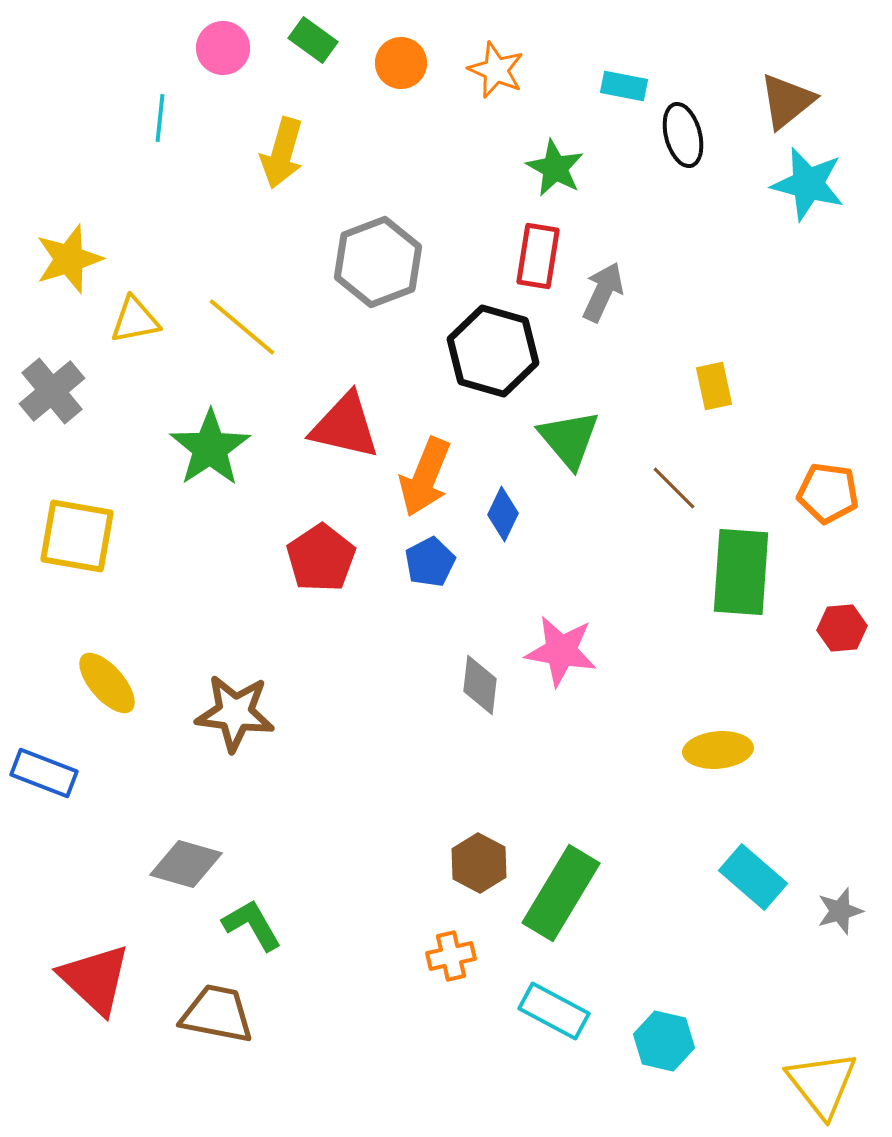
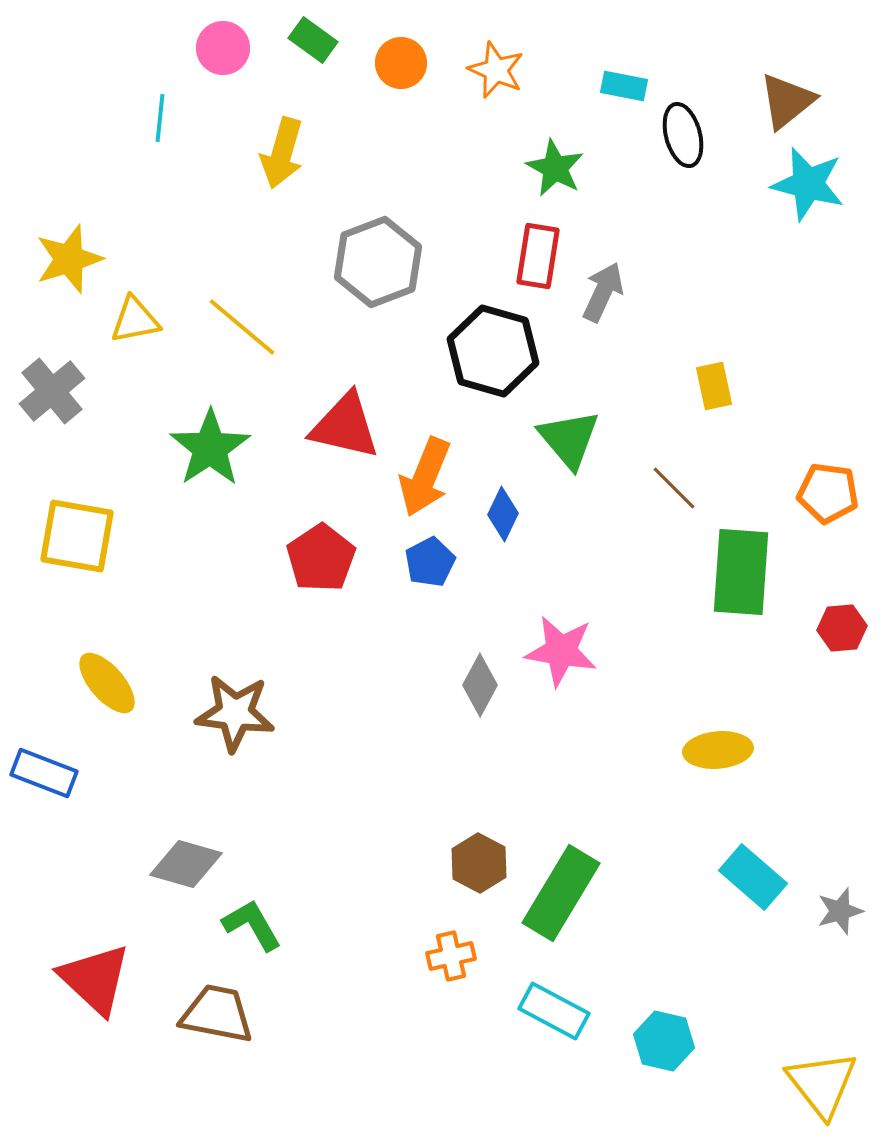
gray diamond at (480, 685): rotated 22 degrees clockwise
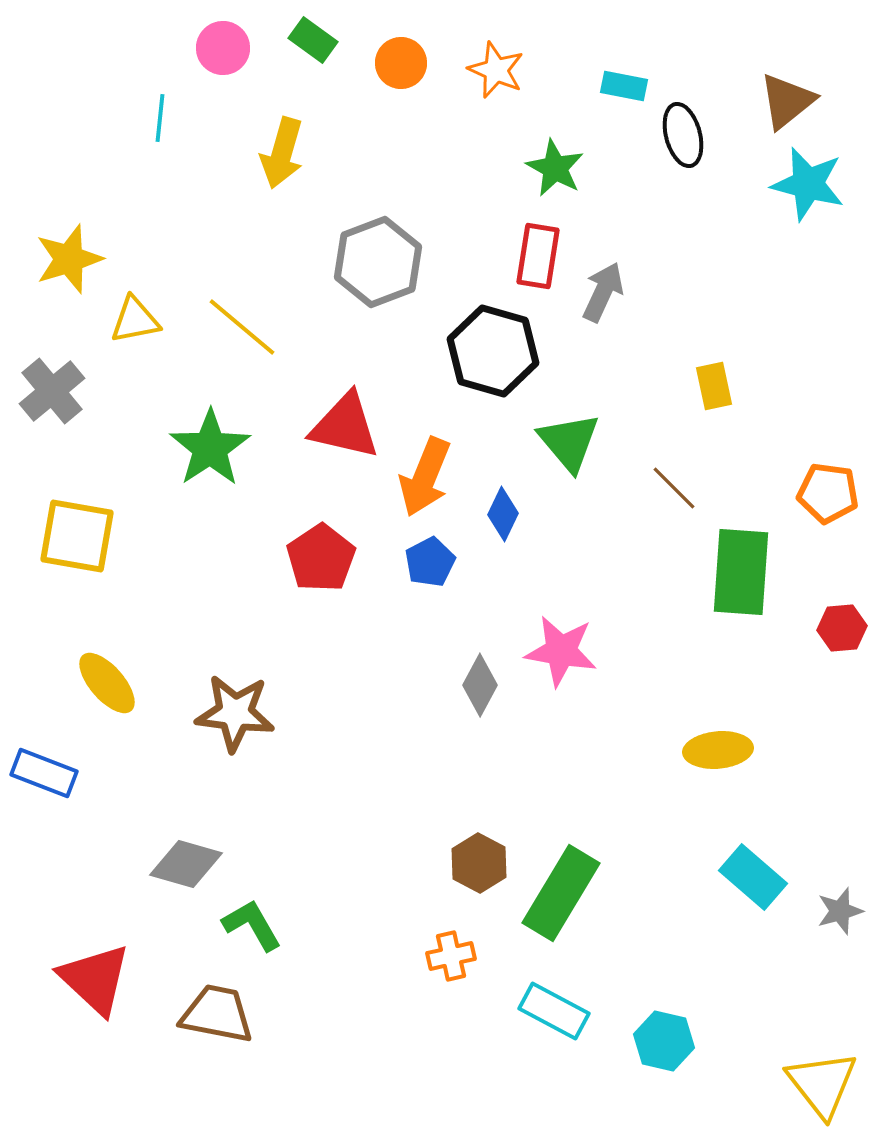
green triangle at (569, 439): moved 3 px down
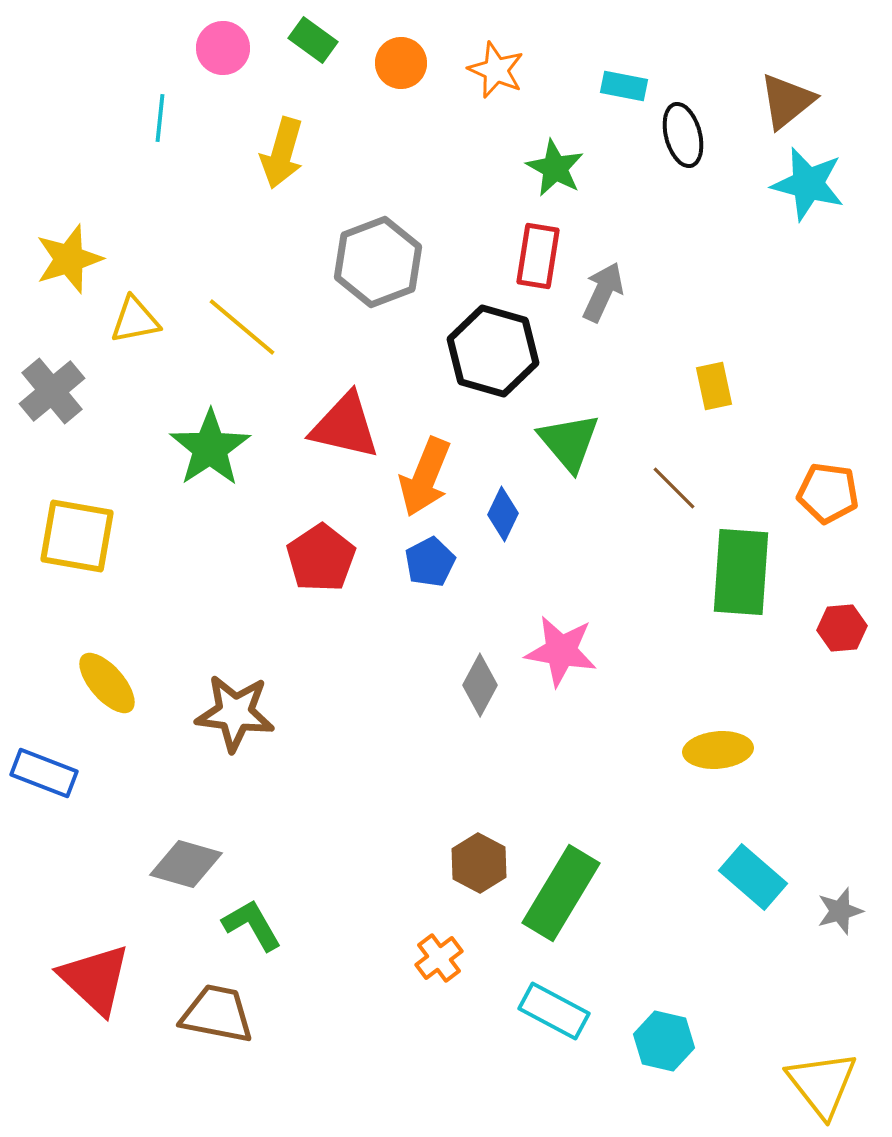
orange cross at (451, 956): moved 12 px left, 2 px down; rotated 24 degrees counterclockwise
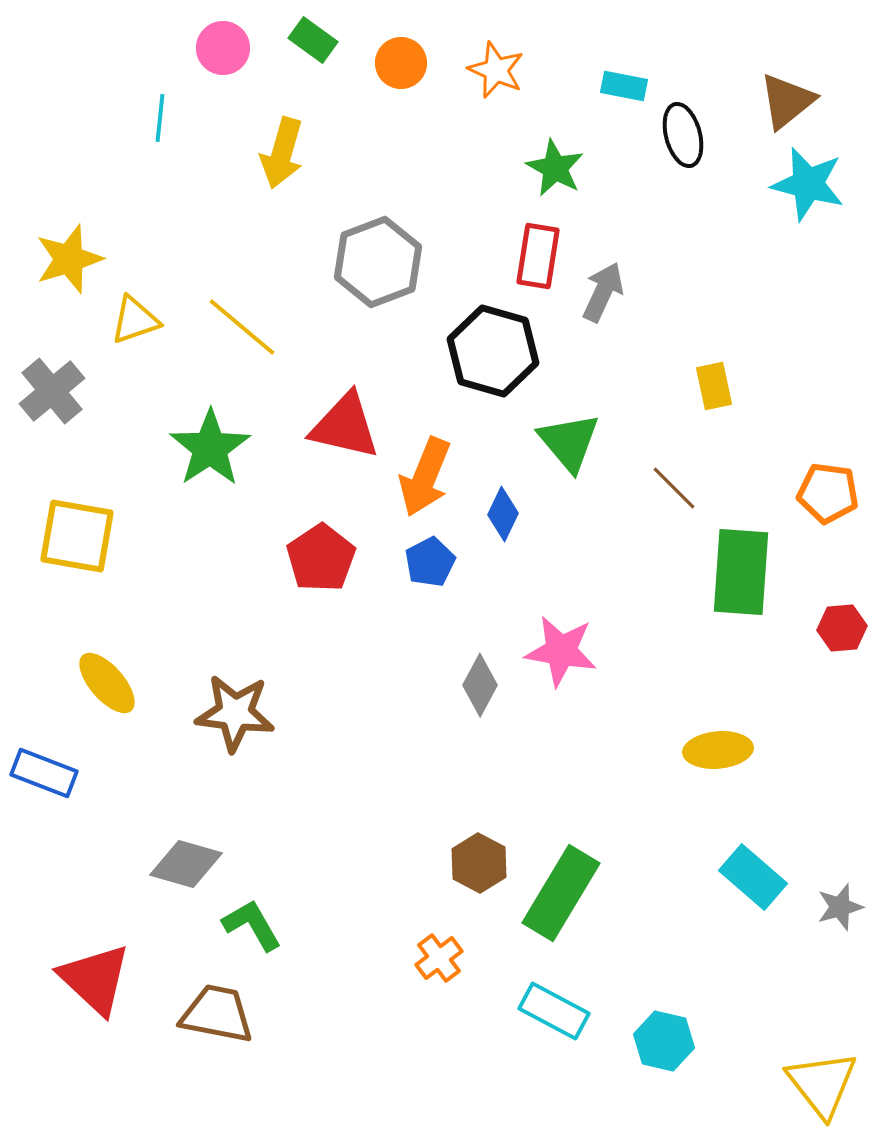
yellow triangle at (135, 320): rotated 8 degrees counterclockwise
gray star at (840, 911): moved 4 px up
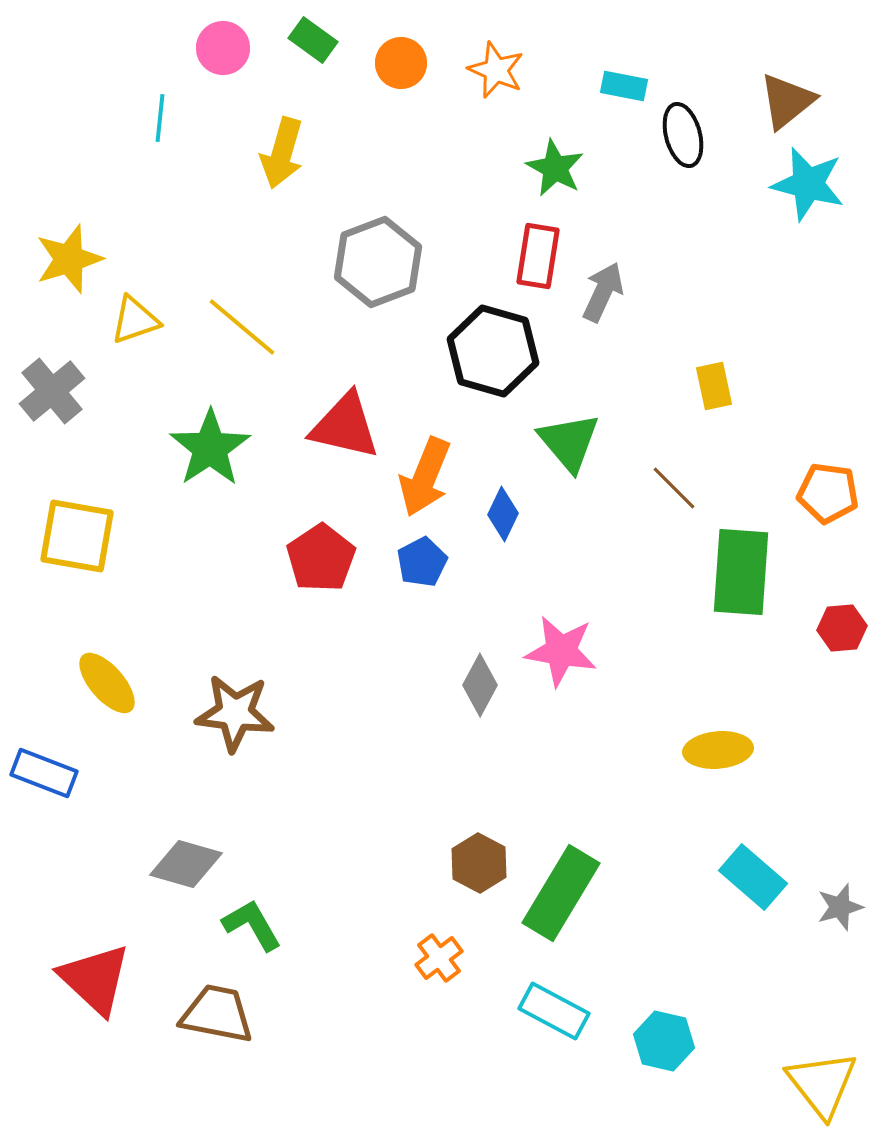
blue pentagon at (430, 562): moved 8 px left
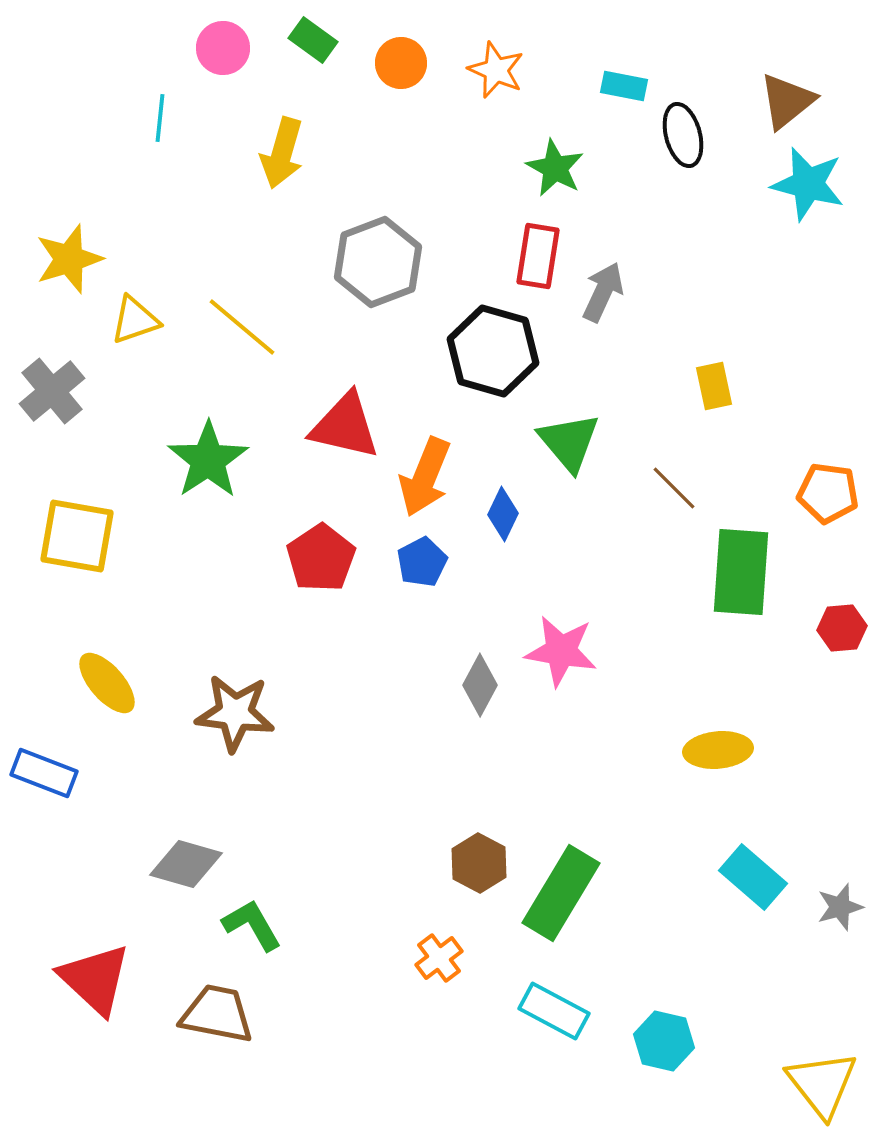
green star at (210, 448): moved 2 px left, 12 px down
